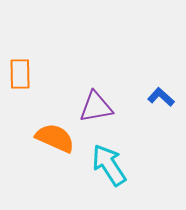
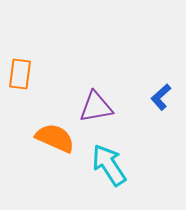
orange rectangle: rotated 8 degrees clockwise
blue L-shape: rotated 84 degrees counterclockwise
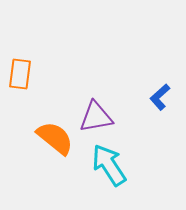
blue L-shape: moved 1 px left
purple triangle: moved 10 px down
orange semicircle: rotated 15 degrees clockwise
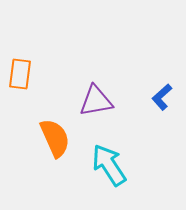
blue L-shape: moved 2 px right
purple triangle: moved 16 px up
orange semicircle: rotated 27 degrees clockwise
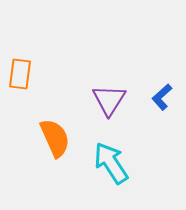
purple triangle: moved 13 px right, 1 px up; rotated 48 degrees counterclockwise
cyan arrow: moved 2 px right, 2 px up
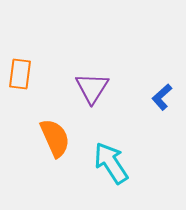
purple triangle: moved 17 px left, 12 px up
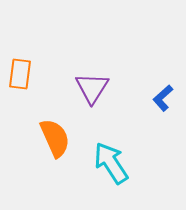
blue L-shape: moved 1 px right, 1 px down
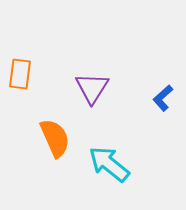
cyan arrow: moved 2 px left, 1 px down; rotated 18 degrees counterclockwise
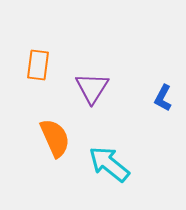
orange rectangle: moved 18 px right, 9 px up
blue L-shape: rotated 20 degrees counterclockwise
